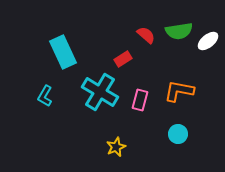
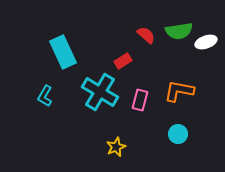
white ellipse: moved 2 px left, 1 px down; rotated 20 degrees clockwise
red rectangle: moved 2 px down
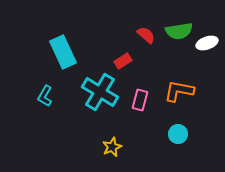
white ellipse: moved 1 px right, 1 px down
yellow star: moved 4 px left
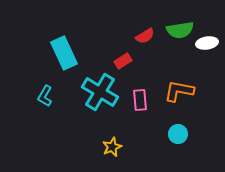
green semicircle: moved 1 px right, 1 px up
red semicircle: moved 1 px left, 1 px down; rotated 108 degrees clockwise
white ellipse: rotated 10 degrees clockwise
cyan rectangle: moved 1 px right, 1 px down
pink rectangle: rotated 20 degrees counterclockwise
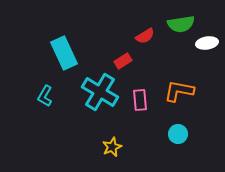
green semicircle: moved 1 px right, 6 px up
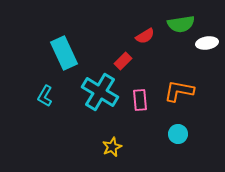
red rectangle: rotated 12 degrees counterclockwise
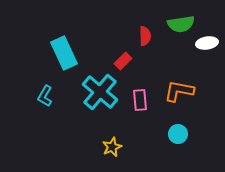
red semicircle: rotated 60 degrees counterclockwise
cyan cross: rotated 9 degrees clockwise
